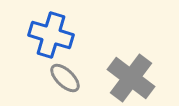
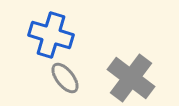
gray ellipse: rotated 8 degrees clockwise
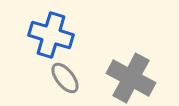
gray cross: rotated 9 degrees counterclockwise
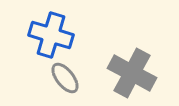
gray cross: moved 1 px right, 5 px up
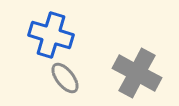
gray cross: moved 5 px right
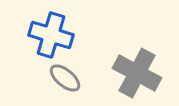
gray ellipse: rotated 12 degrees counterclockwise
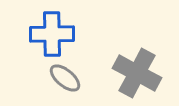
blue cross: moved 1 px right, 1 px up; rotated 18 degrees counterclockwise
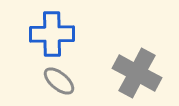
gray ellipse: moved 6 px left, 3 px down
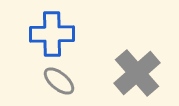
gray cross: rotated 21 degrees clockwise
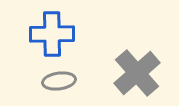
gray ellipse: rotated 48 degrees counterclockwise
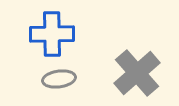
gray ellipse: moved 2 px up
